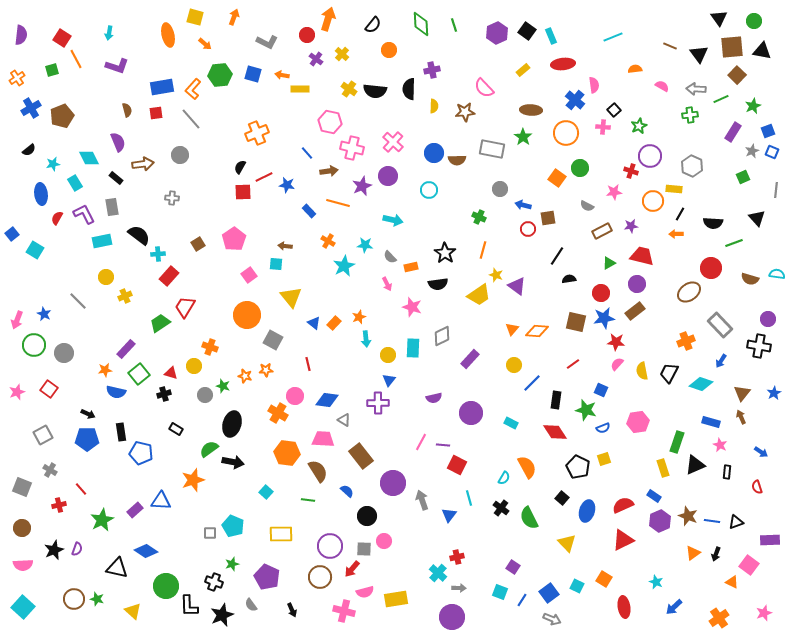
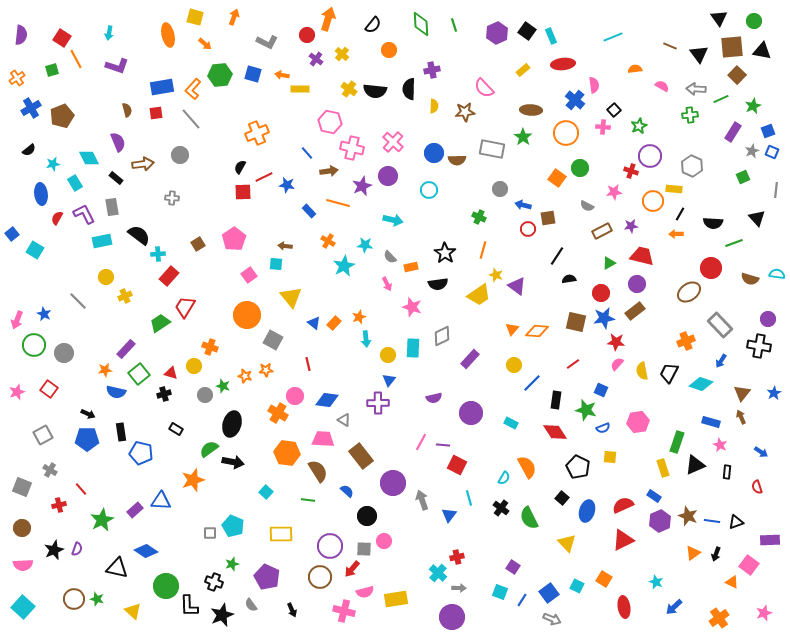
yellow square at (604, 459): moved 6 px right, 2 px up; rotated 24 degrees clockwise
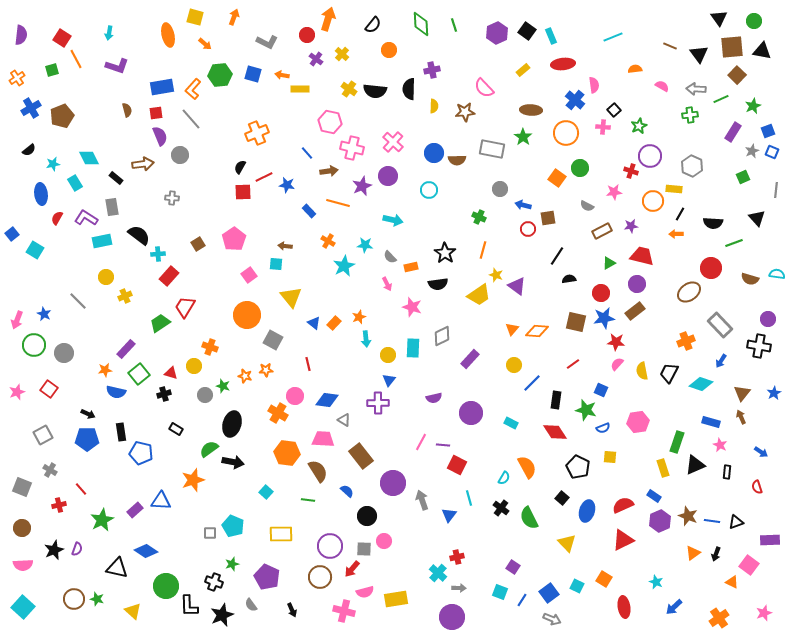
purple semicircle at (118, 142): moved 42 px right, 6 px up
purple L-shape at (84, 214): moved 2 px right, 4 px down; rotated 30 degrees counterclockwise
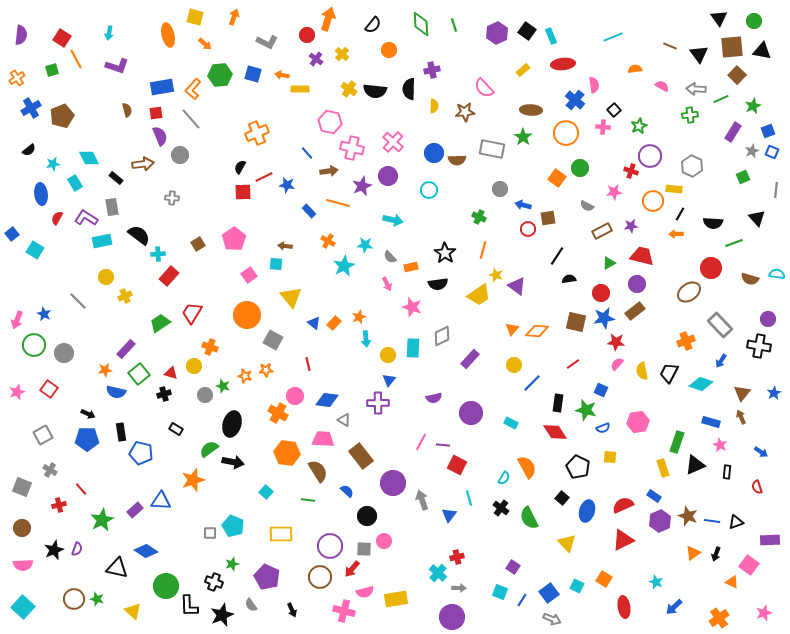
red trapezoid at (185, 307): moved 7 px right, 6 px down
black rectangle at (556, 400): moved 2 px right, 3 px down
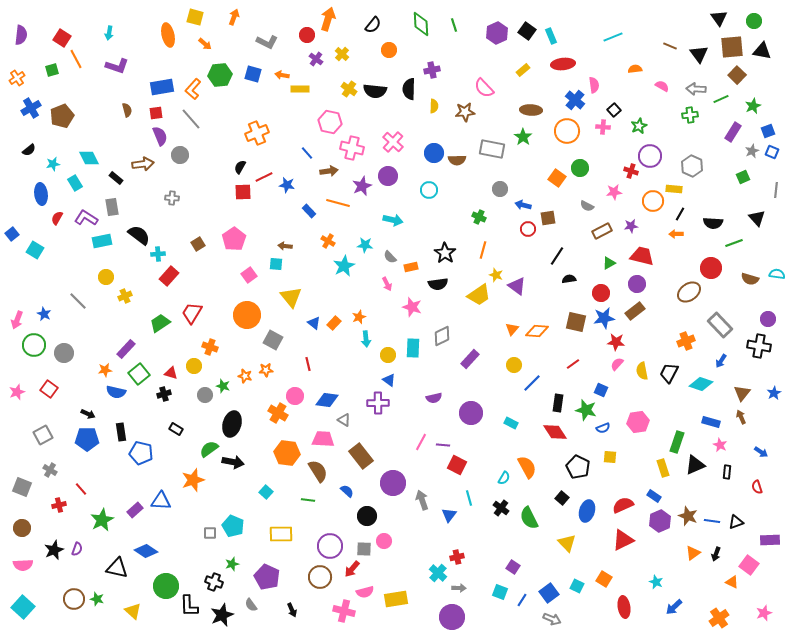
orange circle at (566, 133): moved 1 px right, 2 px up
blue triangle at (389, 380): rotated 32 degrees counterclockwise
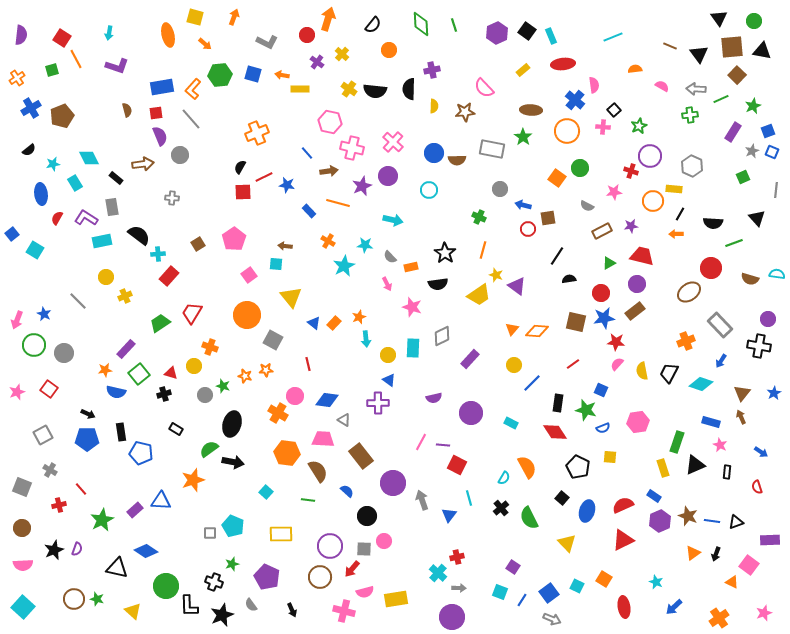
purple cross at (316, 59): moved 1 px right, 3 px down
black cross at (501, 508): rotated 14 degrees clockwise
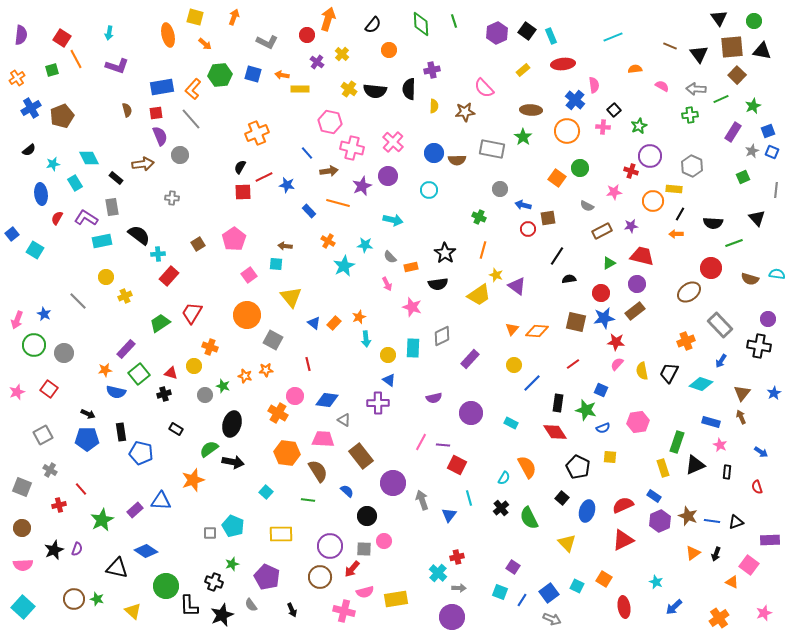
green line at (454, 25): moved 4 px up
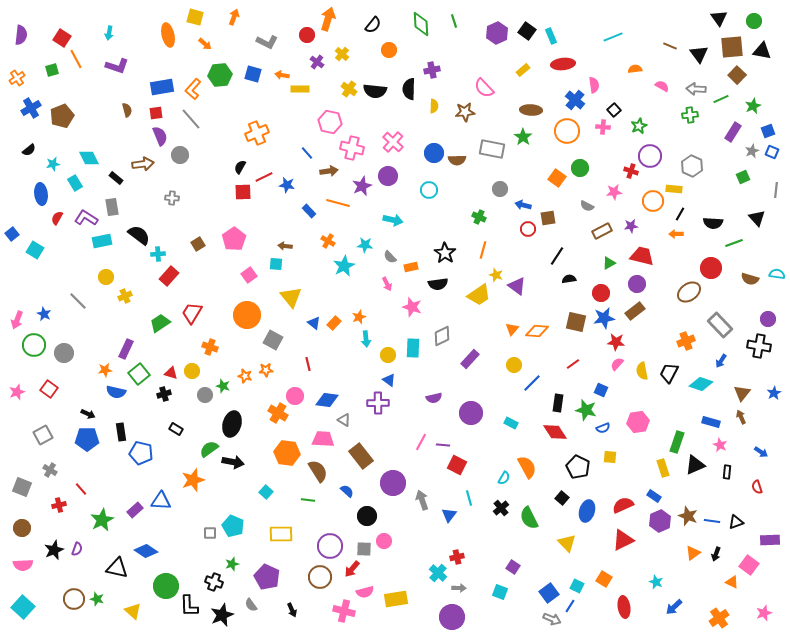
purple rectangle at (126, 349): rotated 18 degrees counterclockwise
yellow circle at (194, 366): moved 2 px left, 5 px down
blue line at (522, 600): moved 48 px right, 6 px down
